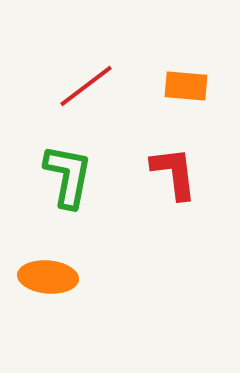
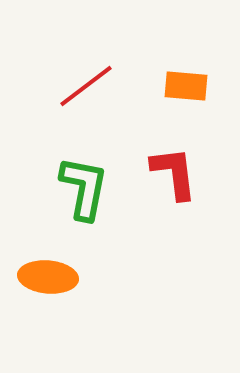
green L-shape: moved 16 px right, 12 px down
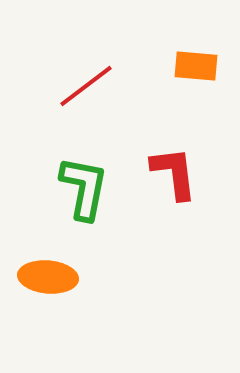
orange rectangle: moved 10 px right, 20 px up
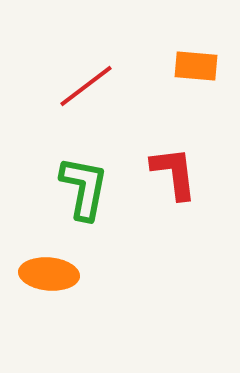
orange ellipse: moved 1 px right, 3 px up
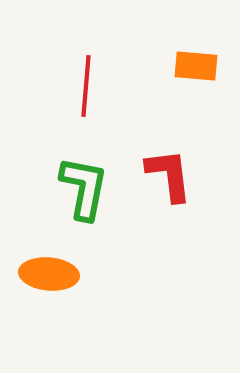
red line: rotated 48 degrees counterclockwise
red L-shape: moved 5 px left, 2 px down
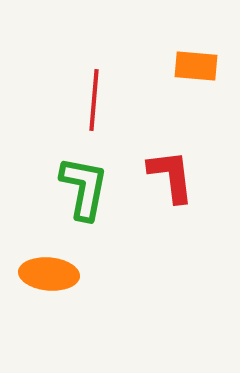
red line: moved 8 px right, 14 px down
red L-shape: moved 2 px right, 1 px down
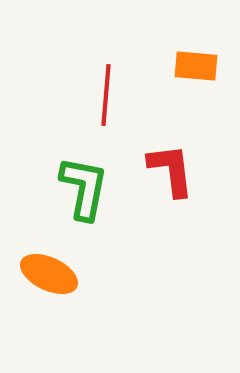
red line: moved 12 px right, 5 px up
red L-shape: moved 6 px up
orange ellipse: rotated 20 degrees clockwise
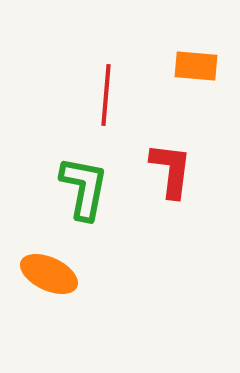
red L-shape: rotated 14 degrees clockwise
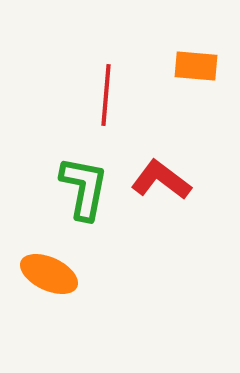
red L-shape: moved 10 px left, 10 px down; rotated 60 degrees counterclockwise
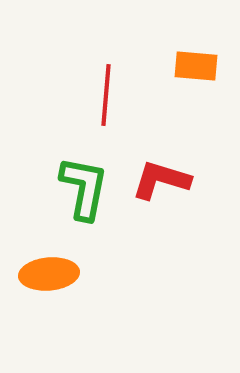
red L-shape: rotated 20 degrees counterclockwise
orange ellipse: rotated 30 degrees counterclockwise
